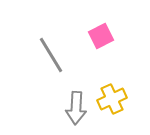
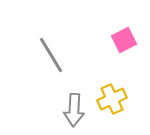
pink square: moved 23 px right, 4 px down
gray arrow: moved 2 px left, 2 px down
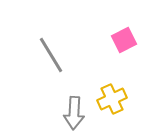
gray arrow: moved 3 px down
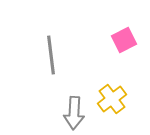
gray line: rotated 24 degrees clockwise
yellow cross: rotated 12 degrees counterclockwise
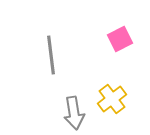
pink square: moved 4 px left, 1 px up
gray arrow: rotated 12 degrees counterclockwise
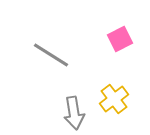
gray line: rotated 51 degrees counterclockwise
yellow cross: moved 2 px right
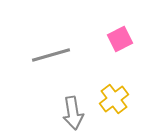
gray line: rotated 48 degrees counterclockwise
gray arrow: moved 1 px left
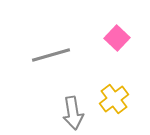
pink square: moved 3 px left, 1 px up; rotated 20 degrees counterclockwise
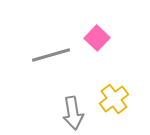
pink square: moved 20 px left
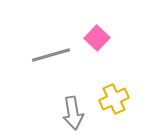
yellow cross: rotated 12 degrees clockwise
